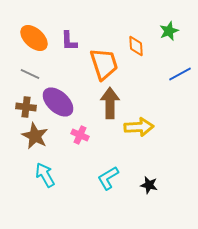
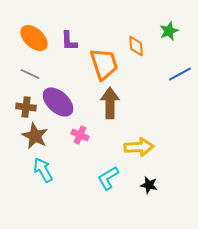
yellow arrow: moved 20 px down
cyan arrow: moved 2 px left, 5 px up
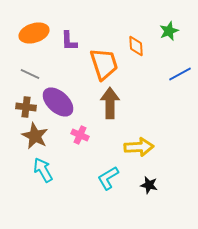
orange ellipse: moved 5 px up; rotated 60 degrees counterclockwise
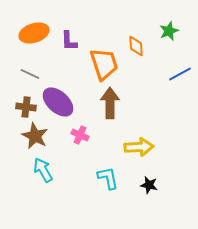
cyan L-shape: rotated 110 degrees clockwise
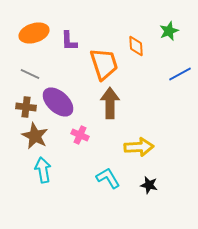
cyan arrow: rotated 20 degrees clockwise
cyan L-shape: rotated 20 degrees counterclockwise
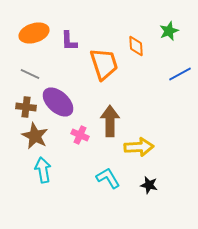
brown arrow: moved 18 px down
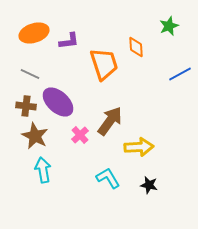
green star: moved 5 px up
purple L-shape: rotated 95 degrees counterclockwise
orange diamond: moved 1 px down
brown cross: moved 1 px up
brown arrow: rotated 36 degrees clockwise
pink cross: rotated 24 degrees clockwise
